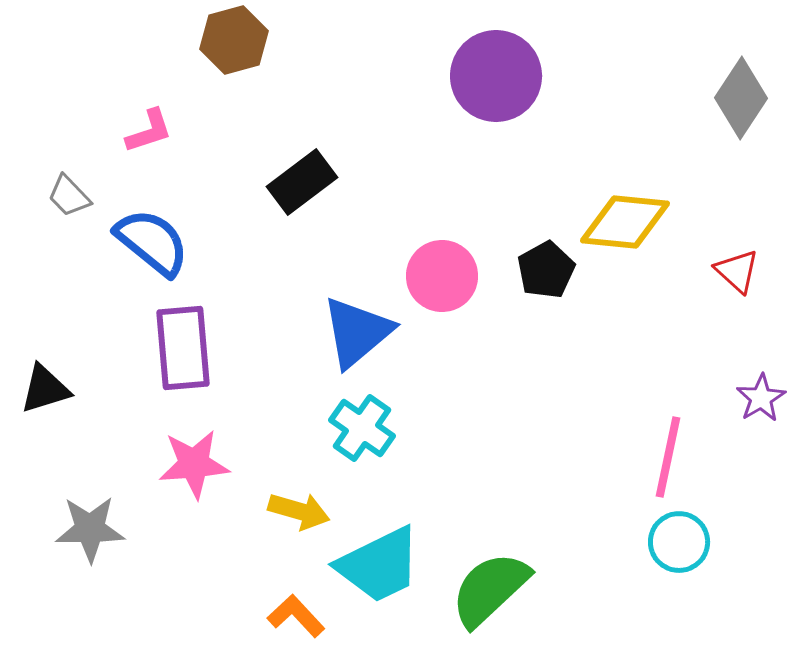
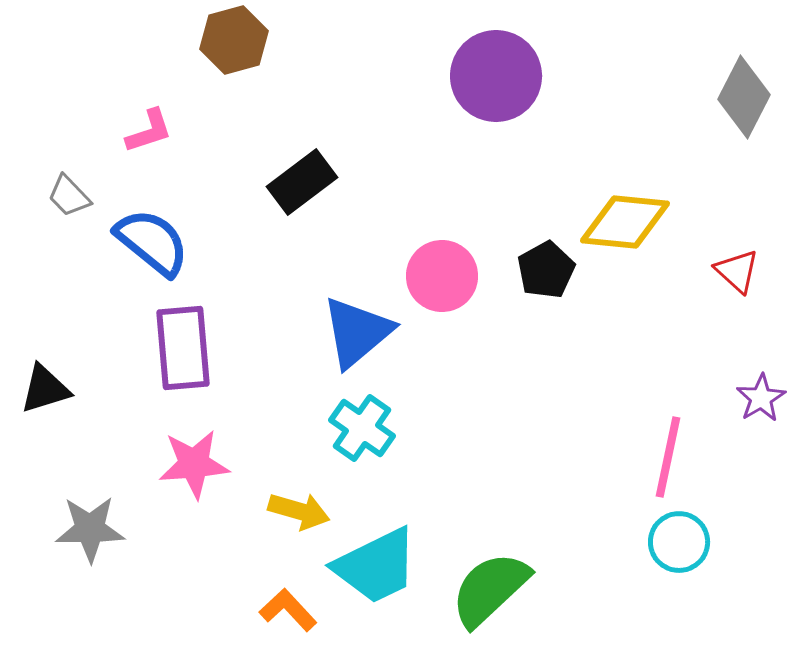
gray diamond: moved 3 px right, 1 px up; rotated 6 degrees counterclockwise
cyan trapezoid: moved 3 px left, 1 px down
orange L-shape: moved 8 px left, 6 px up
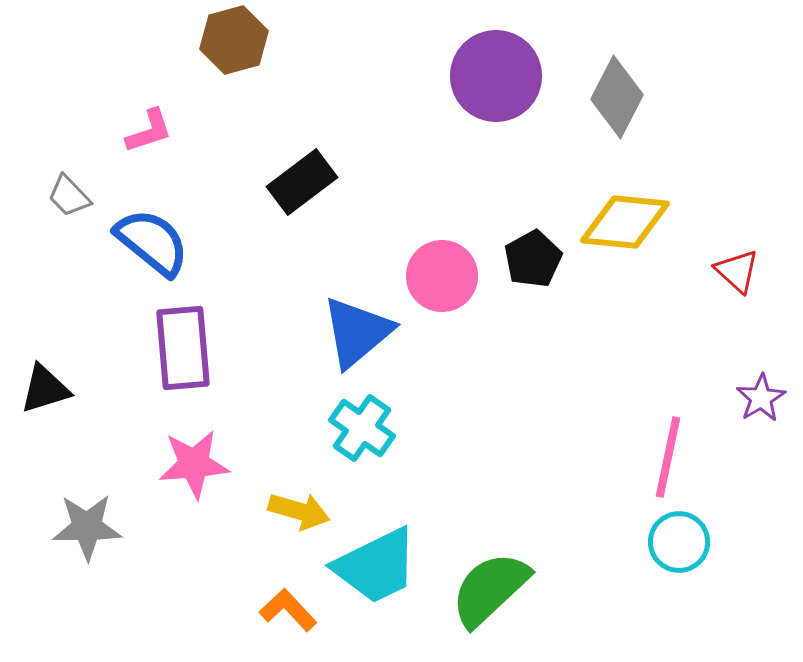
gray diamond: moved 127 px left
black pentagon: moved 13 px left, 11 px up
gray star: moved 3 px left, 2 px up
